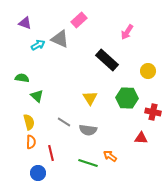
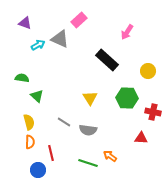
orange semicircle: moved 1 px left
blue circle: moved 3 px up
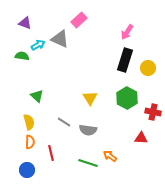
black rectangle: moved 18 px right; rotated 65 degrees clockwise
yellow circle: moved 3 px up
green semicircle: moved 22 px up
green hexagon: rotated 25 degrees clockwise
blue circle: moved 11 px left
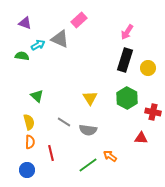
green line: moved 2 px down; rotated 54 degrees counterclockwise
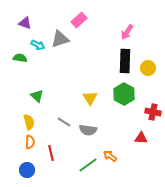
gray triangle: rotated 42 degrees counterclockwise
cyan arrow: rotated 56 degrees clockwise
green semicircle: moved 2 px left, 2 px down
black rectangle: moved 1 px down; rotated 15 degrees counterclockwise
green hexagon: moved 3 px left, 4 px up
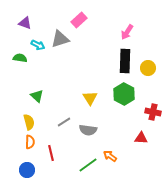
gray line: rotated 64 degrees counterclockwise
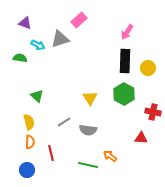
green line: rotated 48 degrees clockwise
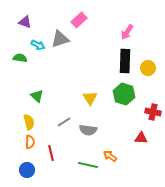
purple triangle: moved 1 px up
green hexagon: rotated 10 degrees counterclockwise
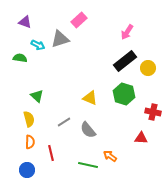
black rectangle: rotated 50 degrees clockwise
yellow triangle: rotated 35 degrees counterclockwise
yellow semicircle: moved 3 px up
gray semicircle: rotated 42 degrees clockwise
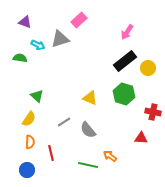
yellow semicircle: rotated 49 degrees clockwise
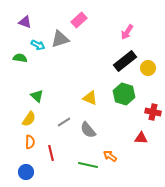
blue circle: moved 1 px left, 2 px down
